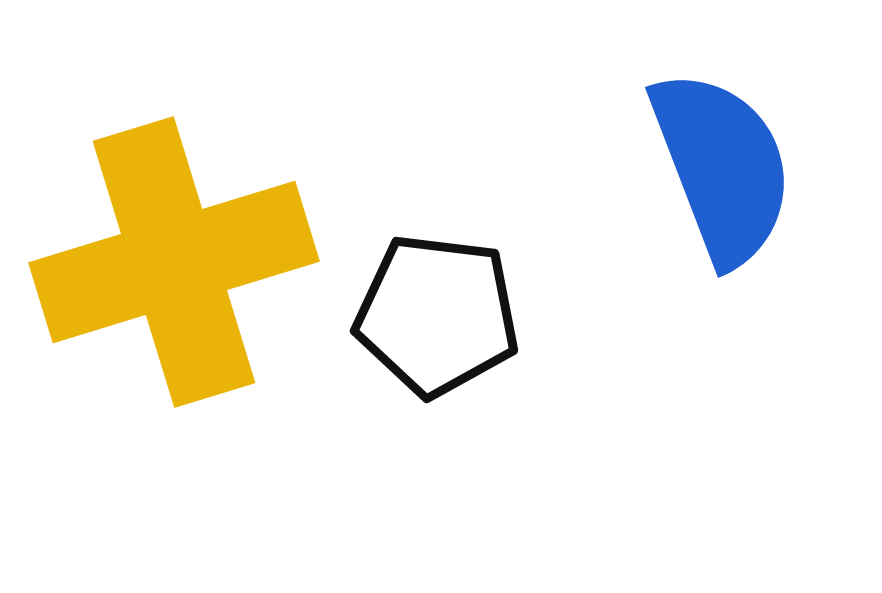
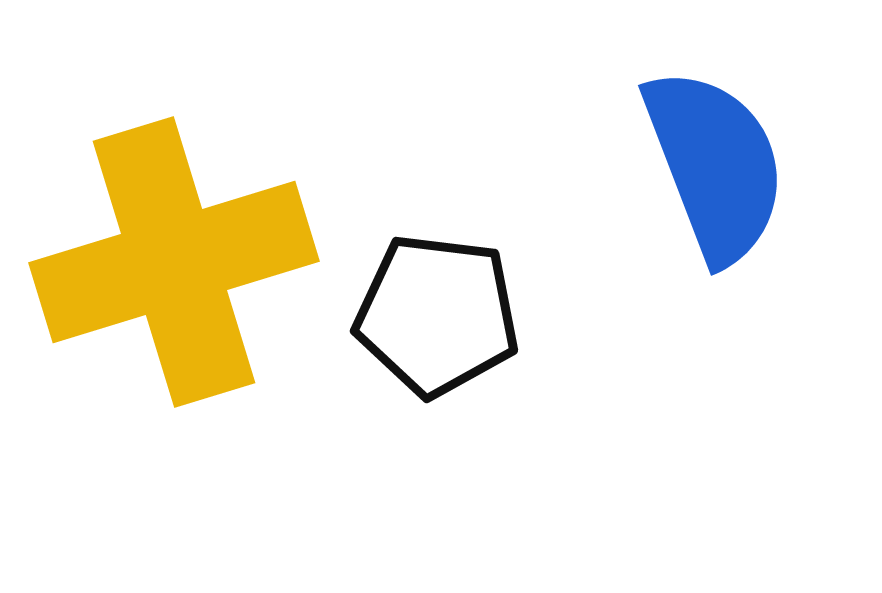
blue semicircle: moved 7 px left, 2 px up
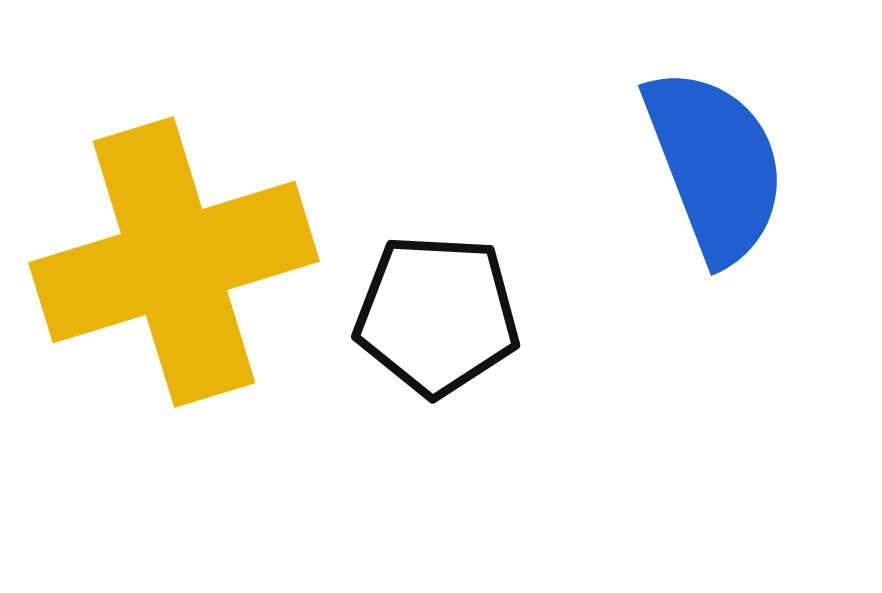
black pentagon: rotated 4 degrees counterclockwise
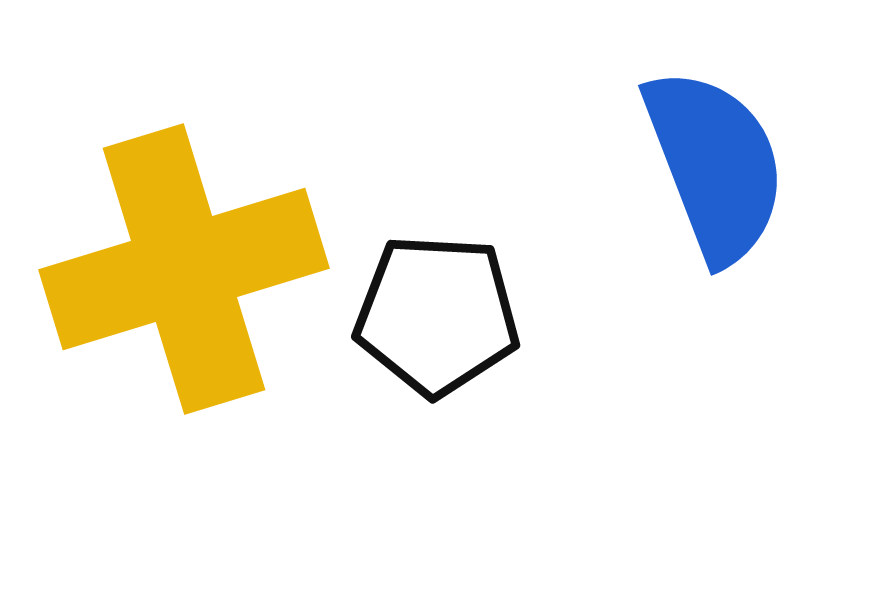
yellow cross: moved 10 px right, 7 px down
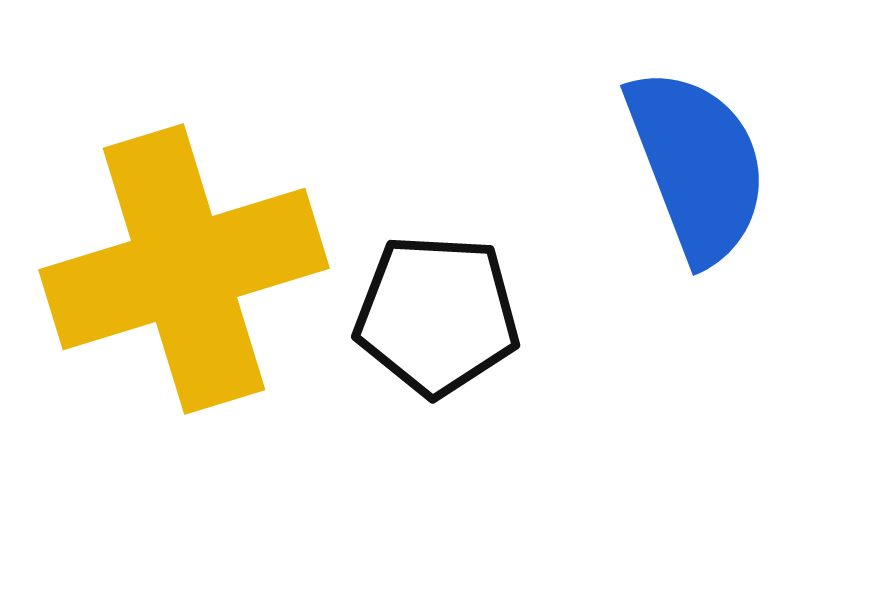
blue semicircle: moved 18 px left
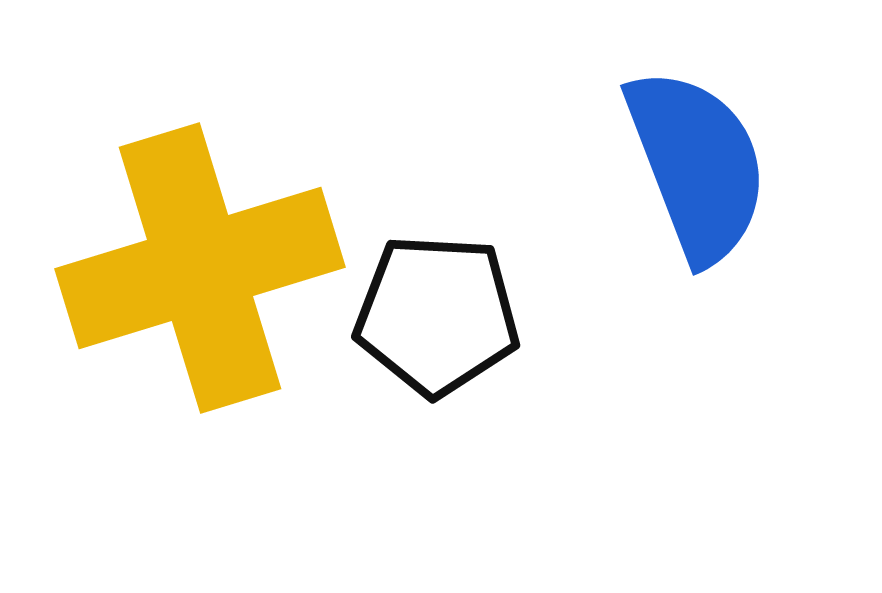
yellow cross: moved 16 px right, 1 px up
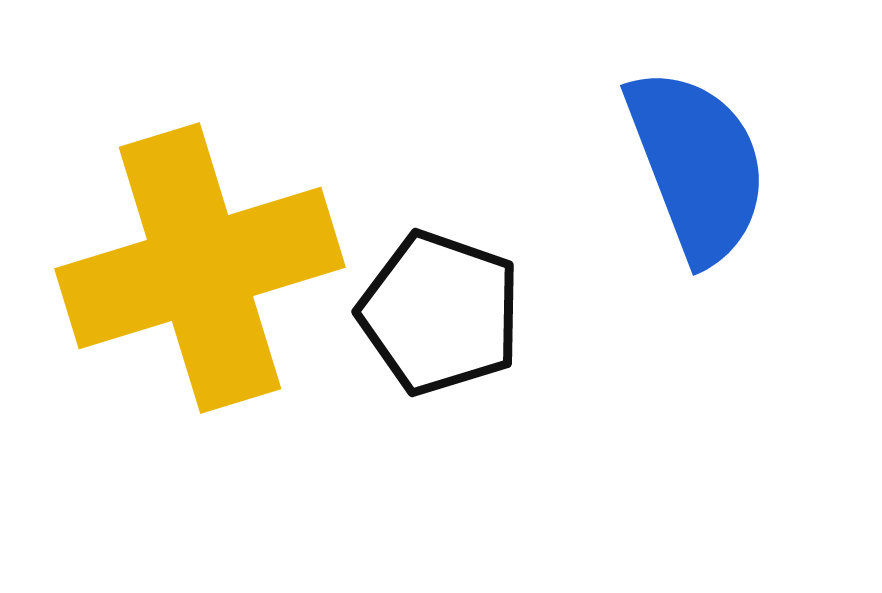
black pentagon: moved 3 px right, 2 px up; rotated 16 degrees clockwise
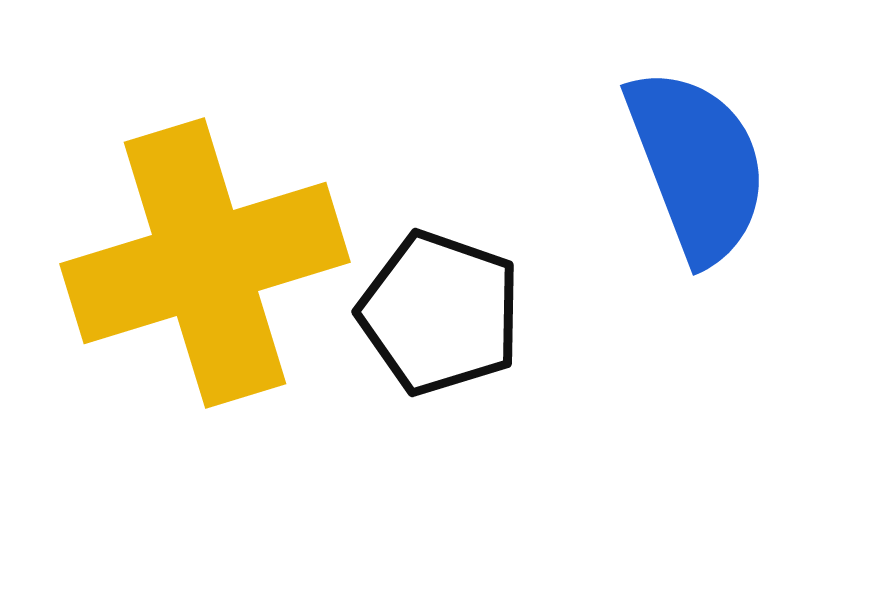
yellow cross: moved 5 px right, 5 px up
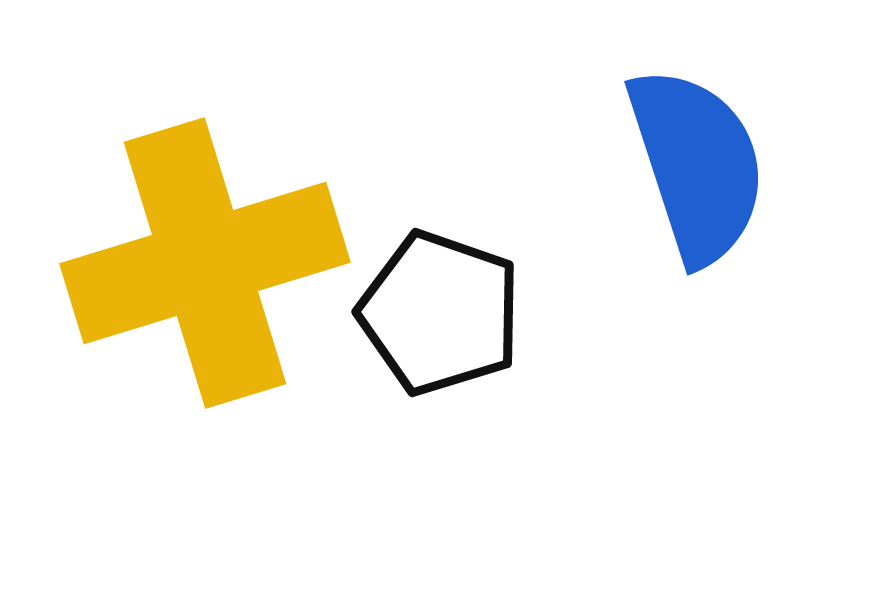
blue semicircle: rotated 3 degrees clockwise
